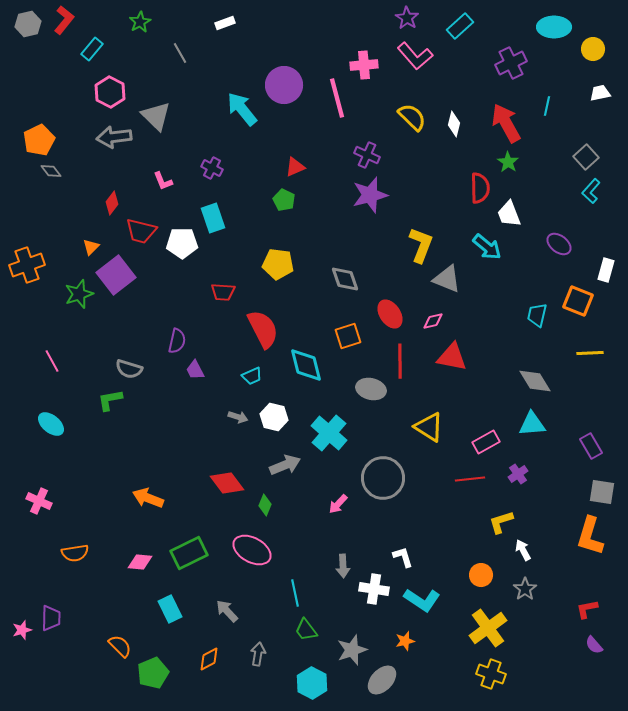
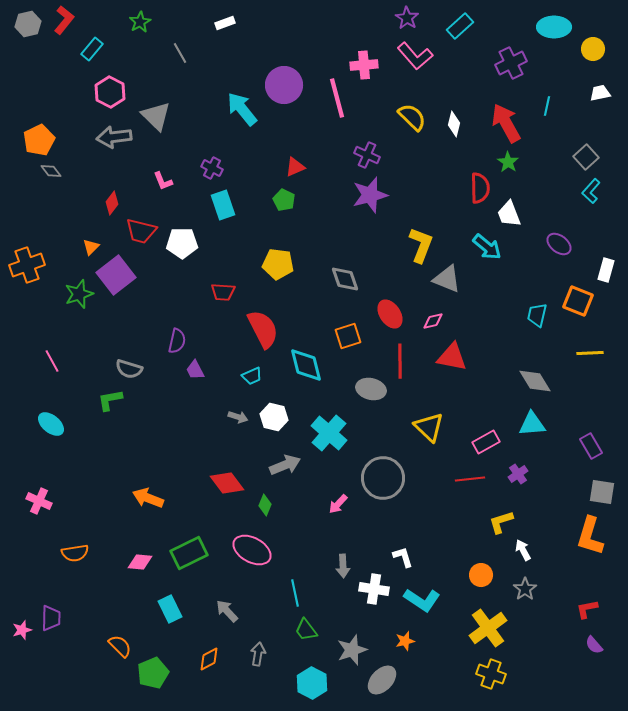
cyan rectangle at (213, 218): moved 10 px right, 13 px up
yellow triangle at (429, 427): rotated 12 degrees clockwise
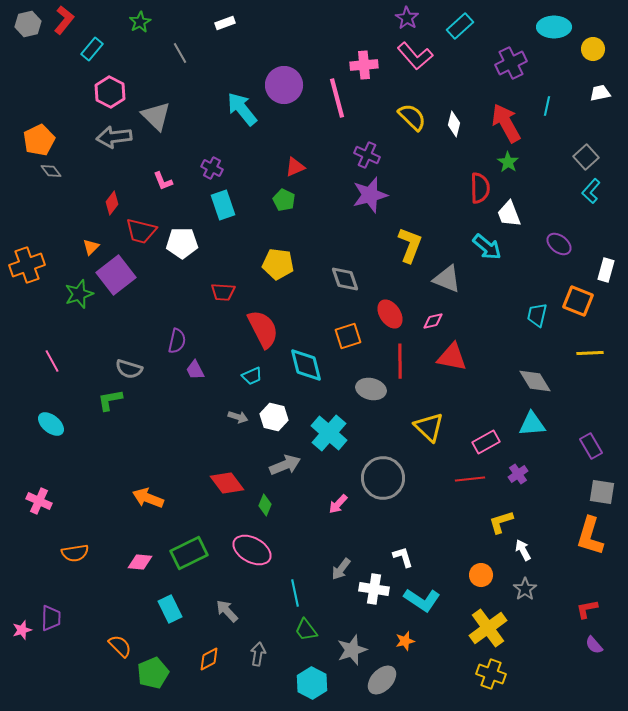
yellow L-shape at (421, 245): moved 11 px left
gray arrow at (343, 566): moved 2 px left, 3 px down; rotated 40 degrees clockwise
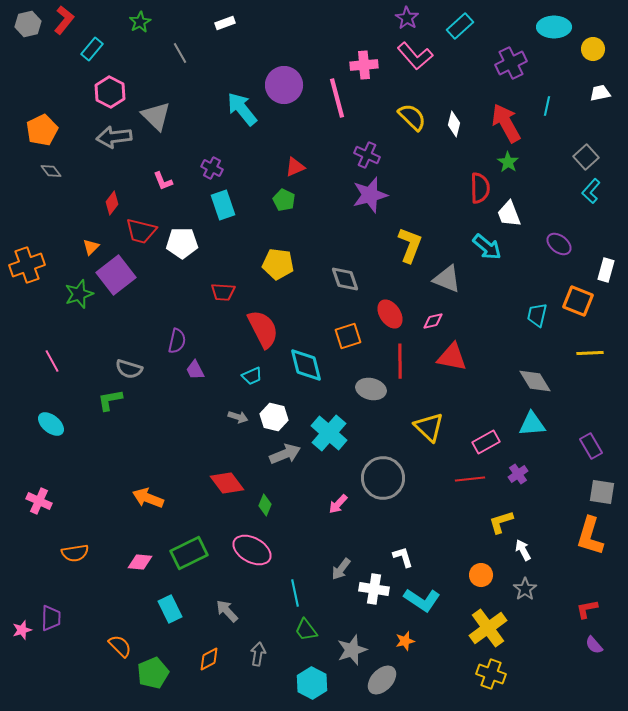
orange pentagon at (39, 140): moved 3 px right, 10 px up
gray arrow at (285, 465): moved 11 px up
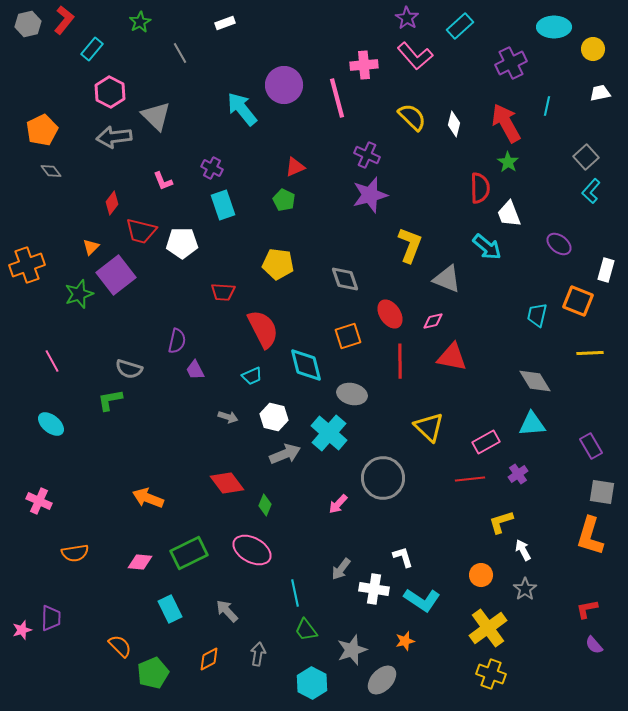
gray ellipse at (371, 389): moved 19 px left, 5 px down
gray arrow at (238, 417): moved 10 px left
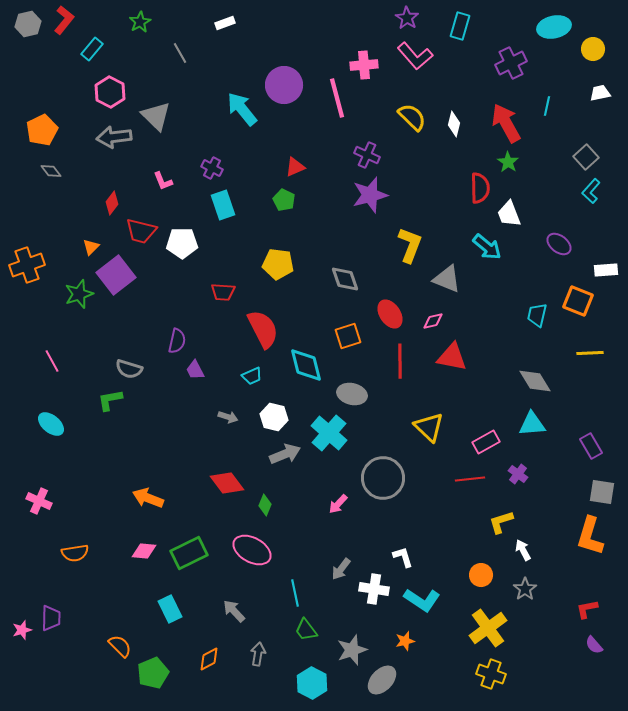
cyan rectangle at (460, 26): rotated 32 degrees counterclockwise
cyan ellipse at (554, 27): rotated 12 degrees counterclockwise
white rectangle at (606, 270): rotated 70 degrees clockwise
purple cross at (518, 474): rotated 18 degrees counterclockwise
pink diamond at (140, 562): moved 4 px right, 11 px up
gray arrow at (227, 611): moved 7 px right
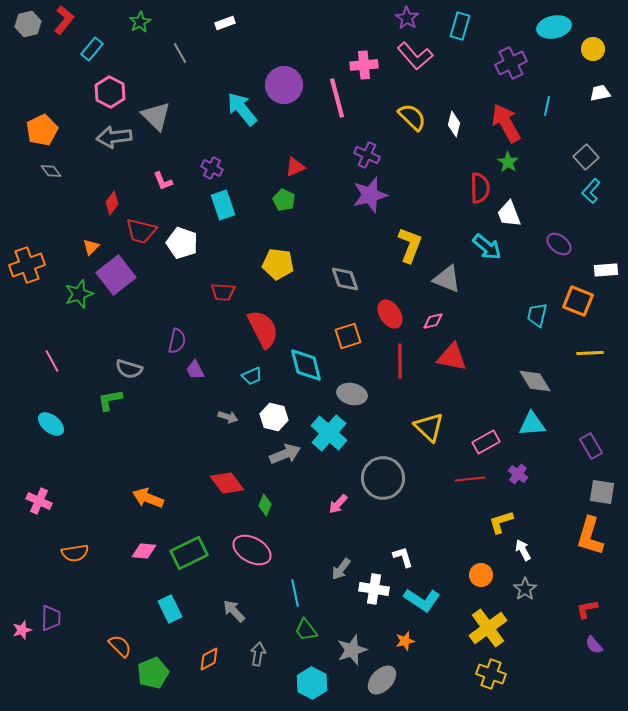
white pentagon at (182, 243): rotated 20 degrees clockwise
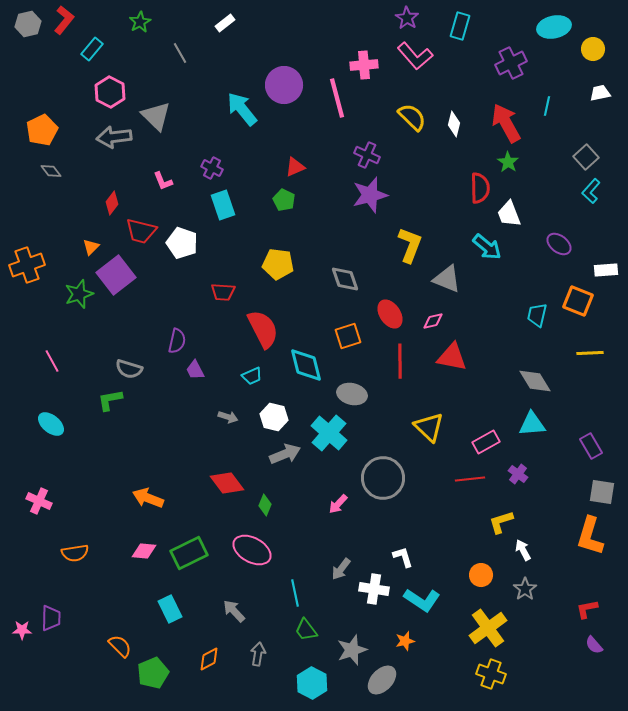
white rectangle at (225, 23): rotated 18 degrees counterclockwise
pink star at (22, 630): rotated 18 degrees clockwise
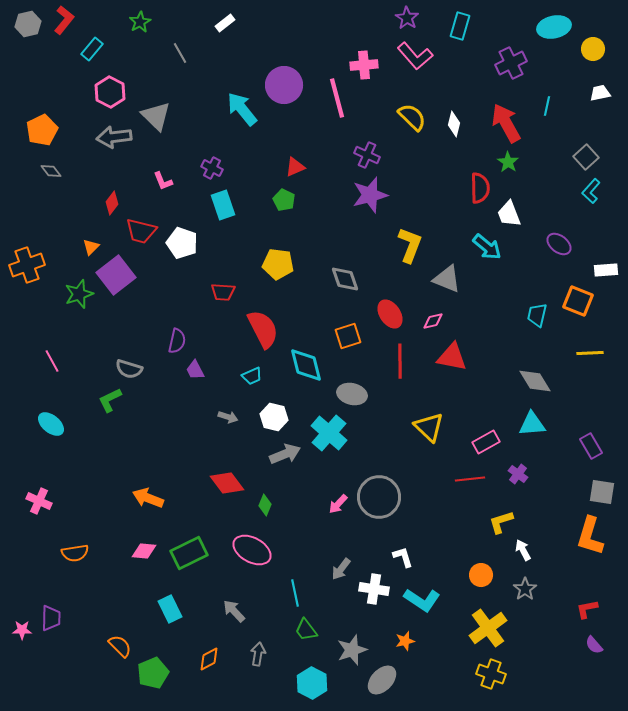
green L-shape at (110, 400): rotated 16 degrees counterclockwise
gray circle at (383, 478): moved 4 px left, 19 px down
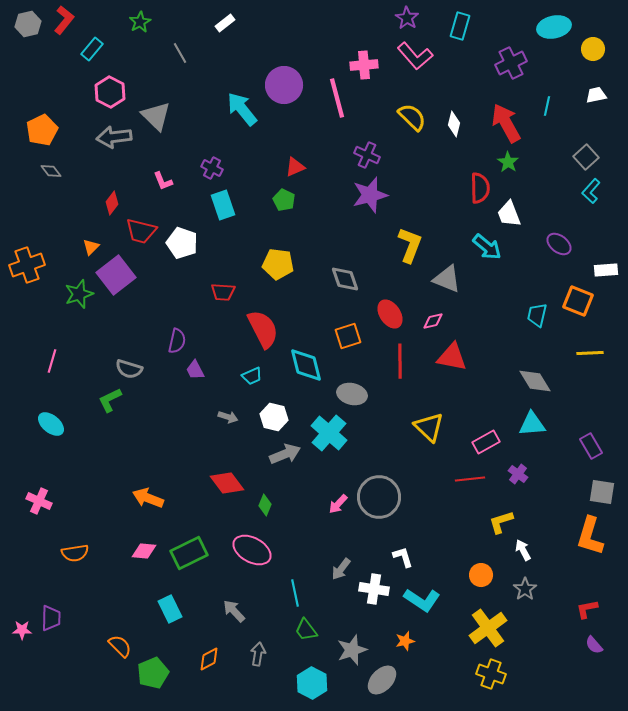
white trapezoid at (600, 93): moved 4 px left, 2 px down
pink line at (52, 361): rotated 45 degrees clockwise
